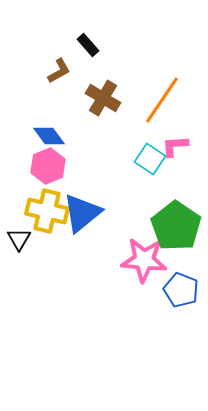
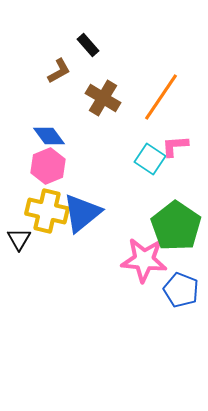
orange line: moved 1 px left, 3 px up
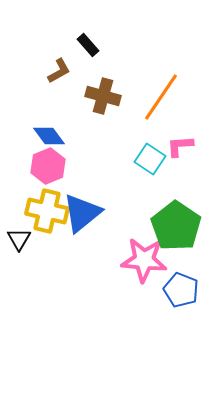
brown cross: moved 2 px up; rotated 16 degrees counterclockwise
pink L-shape: moved 5 px right
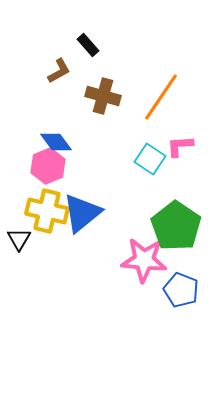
blue diamond: moved 7 px right, 6 px down
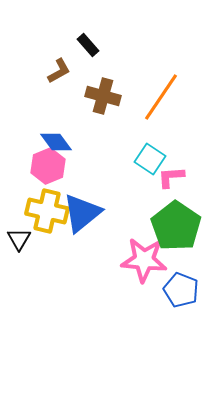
pink L-shape: moved 9 px left, 31 px down
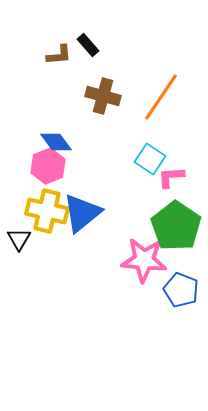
brown L-shape: moved 16 px up; rotated 24 degrees clockwise
